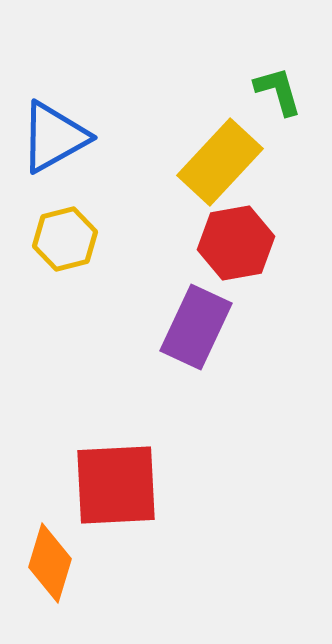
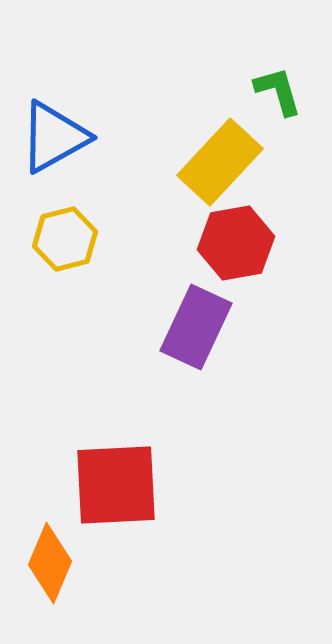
orange diamond: rotated 6 degrees clockwise
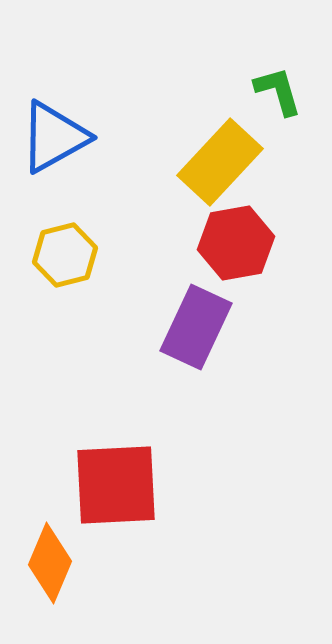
yellow hexagon: moved 16 px down
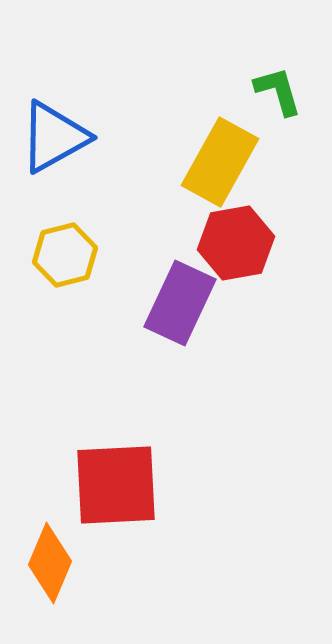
yellow rectangle: rotated 14 degrees counterclockwise
purple rectangle: moved 16 px left, 24 px up
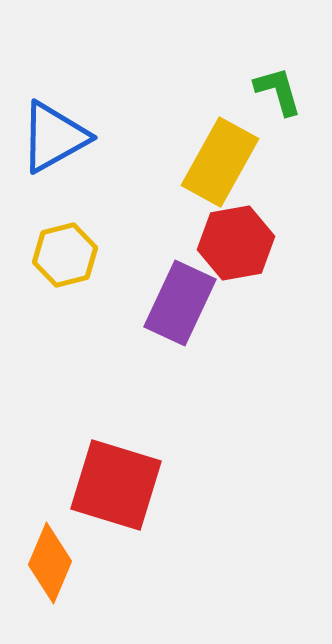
red square: rotated 20 degrees clockwise
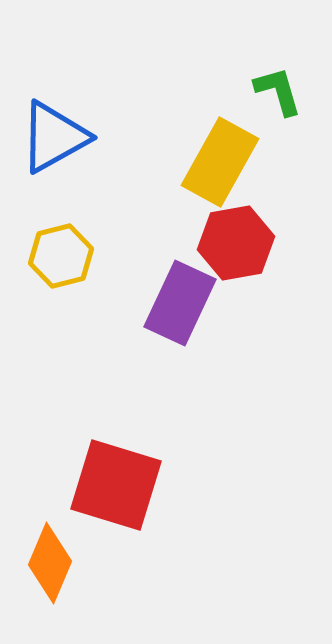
yellow hexagon: moved 4 px left, 1 px down
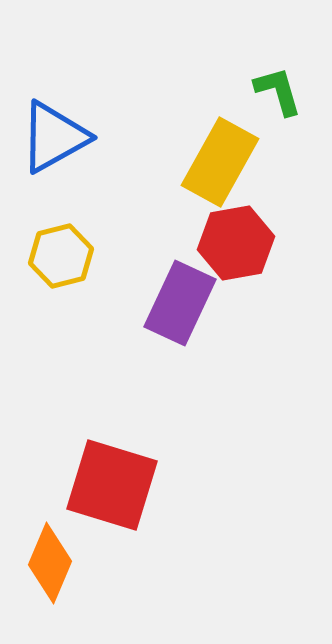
red square: moved 4 px left
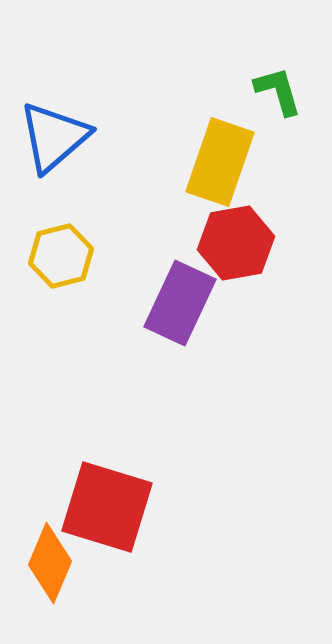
blue triangle: rotated 12 degrees counterclockwise
yellow rectangle: rotated 10 degrees counterclockwise
red square: moved 5 px left, 22 px down
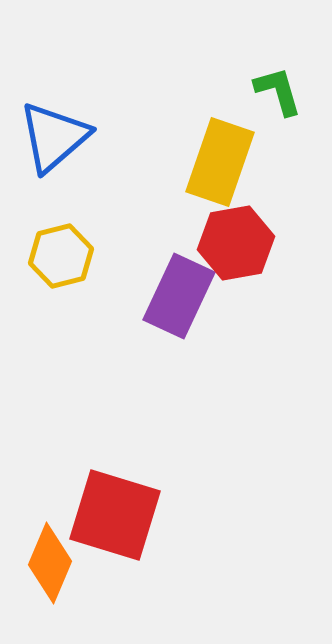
purple rectangle: moved 1 px left, 7 px up
red square: moved 8 px right, 8 px down
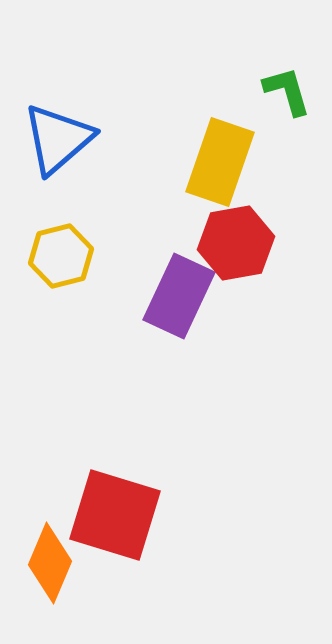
green L-shape: moved 9 px right
blue triangle: moved 4 px right, 2 px down
